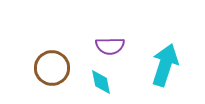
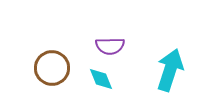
cyan arrow: moved 5 px right, 5 px down
cyan diamond: moved 3 px up; rotated 12 degrees counterclockwise
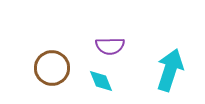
cyan diamond: moved 2 px down
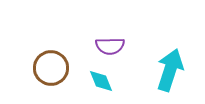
brown circle: moved 1 px left
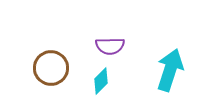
cyan diamond: rotated 68 degrees clockwise
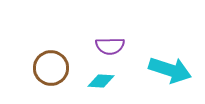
cyan arrow: rotated 90 degrees clockwise
cyan diamond: rotated 48 degrees clockwise
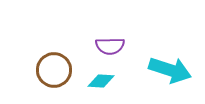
brown circle: moved 3 px right, 2 px down
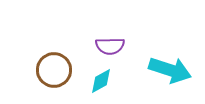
cyan diamond: rotated 32 degrees counterclockwise
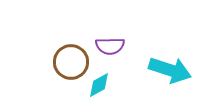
brown circle: moved 17 px right, 8 px up
cyan diamond: moved 2 px left, 4 px down
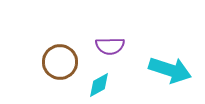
brown circle: moved 11 px left
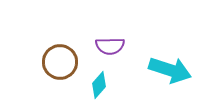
cyan diamond: rotated 20 degrees counterclockwise
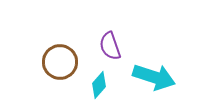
purple semicircle: rotated 72 degrees clockwise
cyan arrow: moved 16 px left, 7 px down
